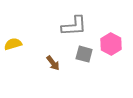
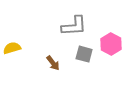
yellow semicircle: moved 1 px left, 4 px down
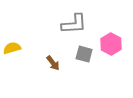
gray L-shape: moved 2 px up
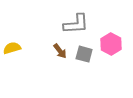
gray L-shape: moved 2 px right
brown arrow: moved 7 px right, 12 px up
